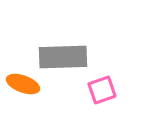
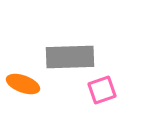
gray rectangle: moved 7 px right
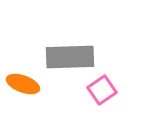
pink square: rotated 16 degrees counterclockwise
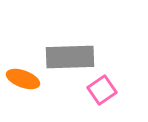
orange ellipse: moved 5 px up
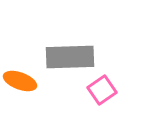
orange ellipse: moved 3 px left, 2 px down
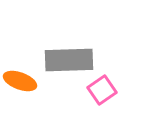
gray rectangle: moved 1 px left, 3 px down
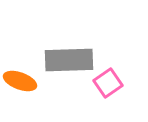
pink square: moved 6 px right, 7 px up
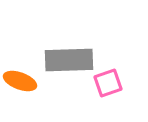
pink square: rotated 16 degrees clockwise
